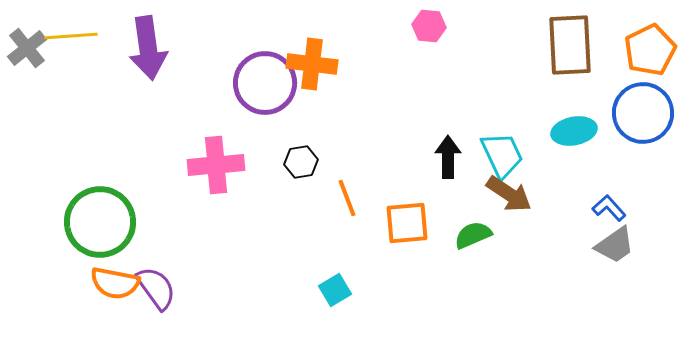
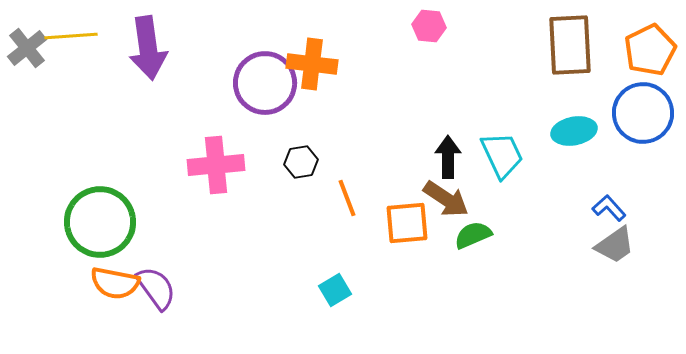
brown arrow: moved 63 px left, 5 px down
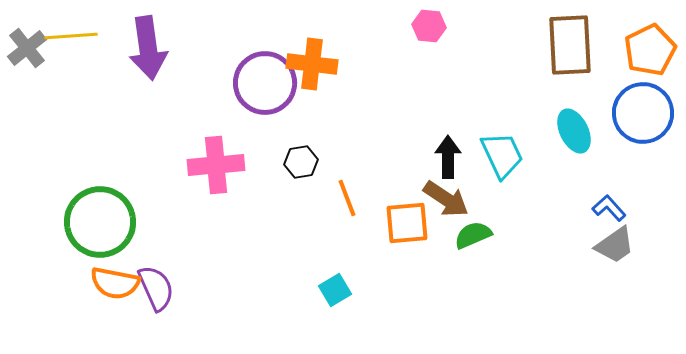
cyan ellipse: rotated 75 degrees clockwise
purple semicircle: rotated 12 degrees clockwise
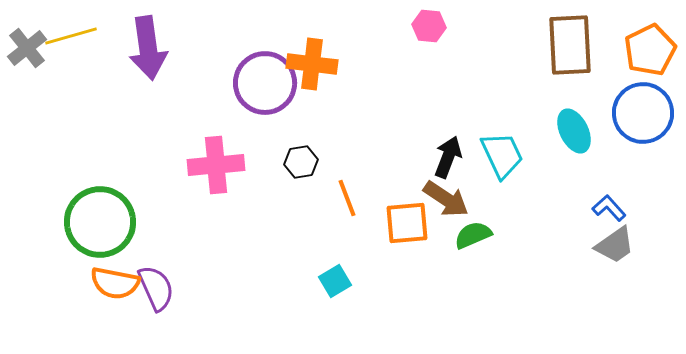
yellow line: rotated 12 degrees counterclockwise
black arrow: rotated 21 degrees clockwise
cyan square: moved 9 px up
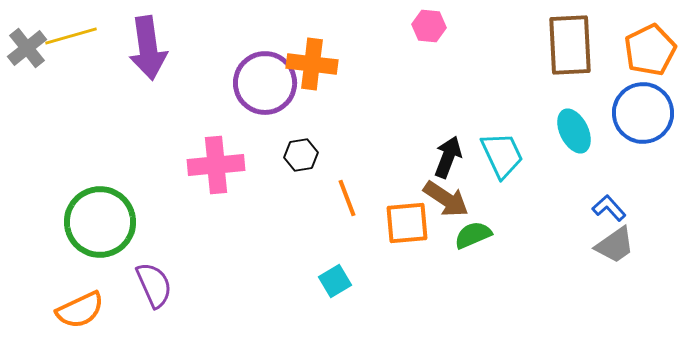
black hexagon: moved 7 px up
orange semicircle: moved 35 px left, 27 px down; rotated 36 degrees counterclockwise
purple semicircle: moved 2 px left, 3 px up
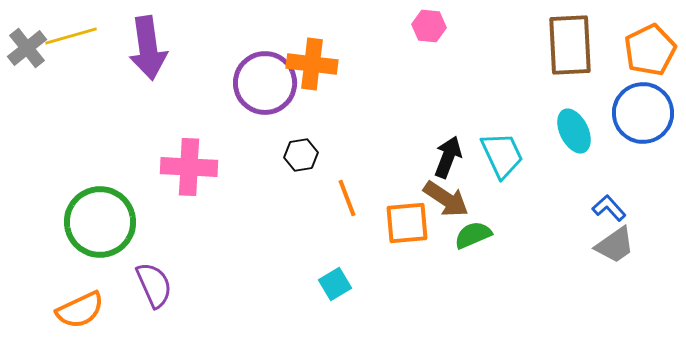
pink cross: moved 27 px left, 2 px down; rotated 8 degrees clockwise
cyan square: moved 3 px down
